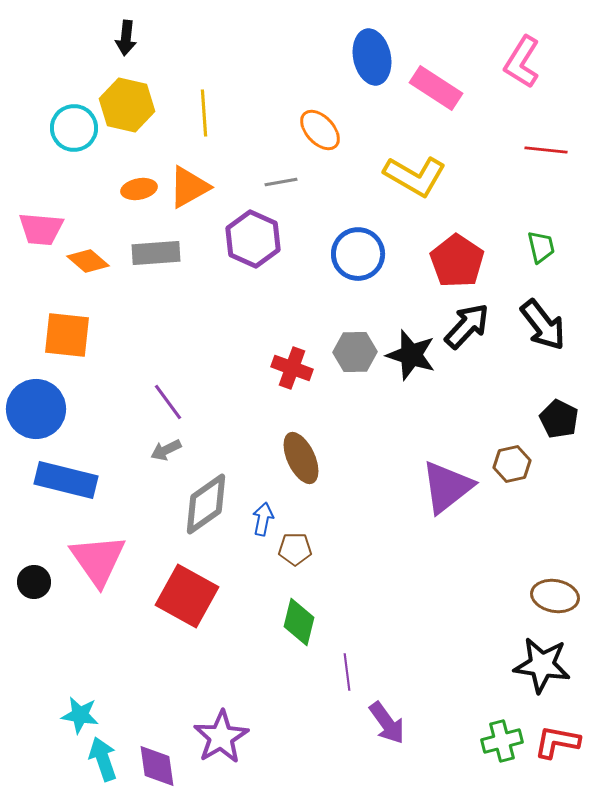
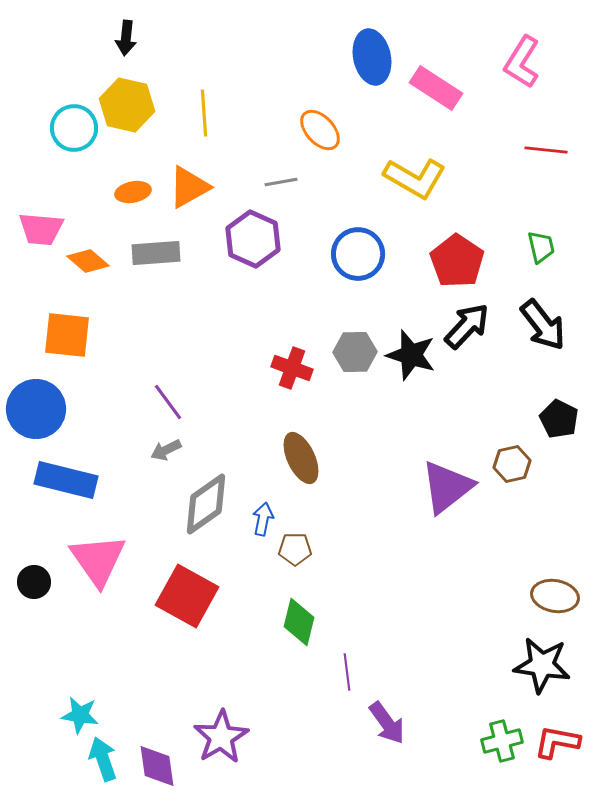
yellow L-shape at (415, 176): moved 2 px down
orange ellipse at (139, 189): moved 6 px left, 3 px down
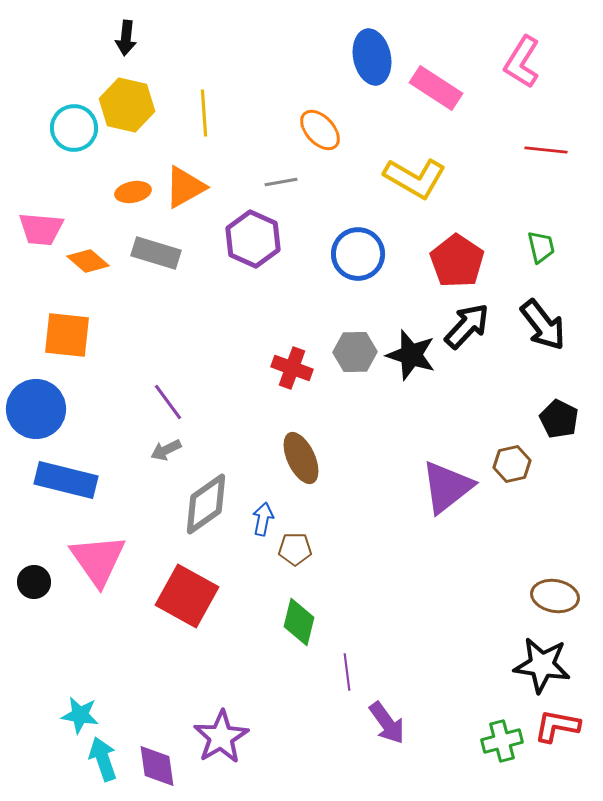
orange triangle at (189, 187): moved 4 px left
gray rectangle at (156, 253): rotated 21 degrees clockwise
red L-shape at (557, 742): moved 16 px up
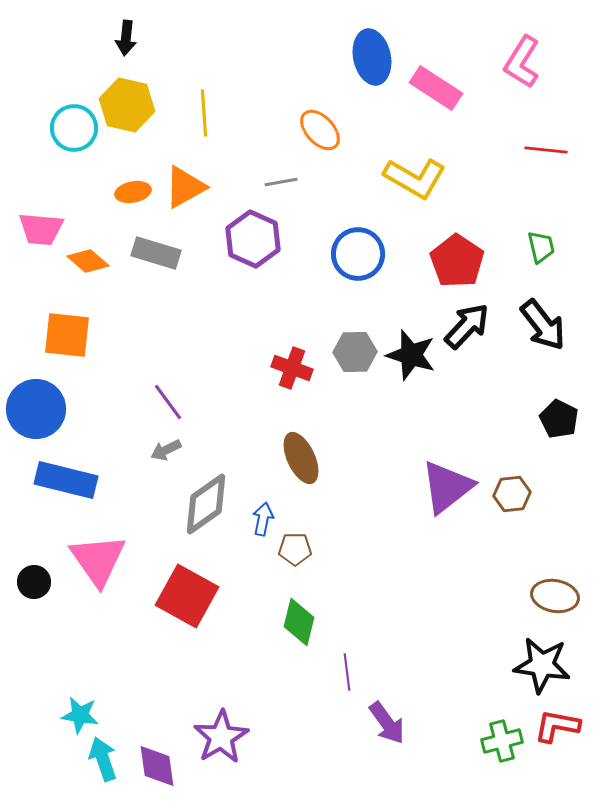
brown hexagon at (512, 464): moved 30 px down; rotated 6 degrees clockwise
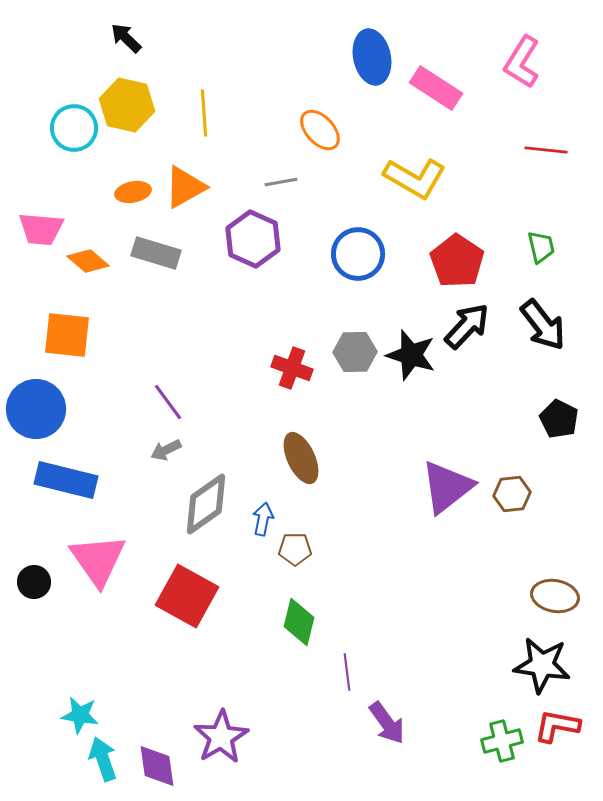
black arrow at (126, 38): rotated 128 degrees clockwise
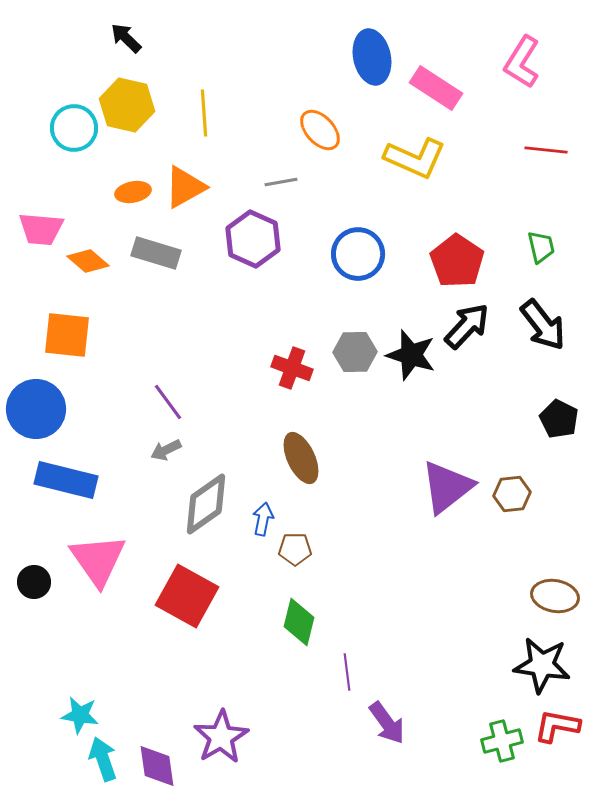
yellow L-shape at (415, 178): moved 20 px up; rotated 6 degrees counterclockwise
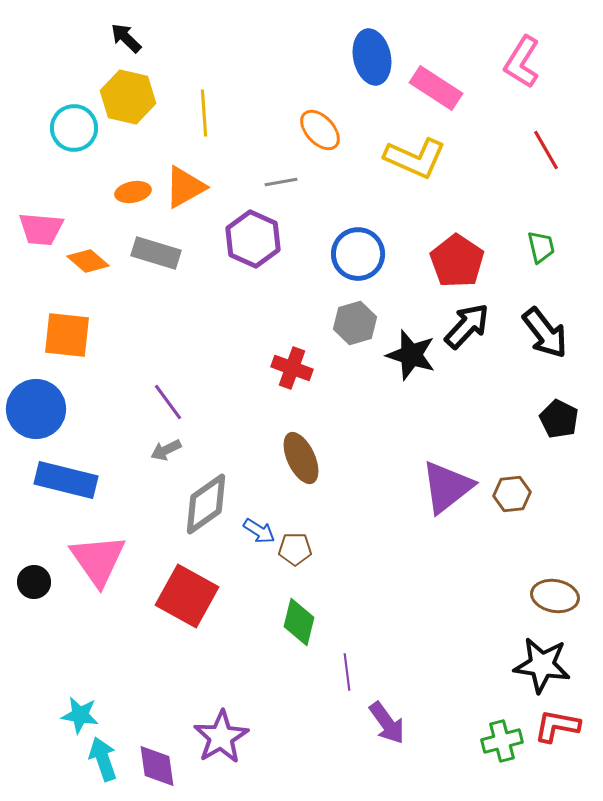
yellow hexagon at (127, 105): moved 1 px right, 8 px up
red line at (546, 150): rotated 54 degrees clockwise
black arrow at (543, 325): moved 2 px right, 8 px down
gray hexagon at (355, 352): moved 29 px up; rotated 15 degrees counterclockwise
blue arrow at (263, 519): moved 4 px left, 12 px down; rotated 112 degrees clockwise
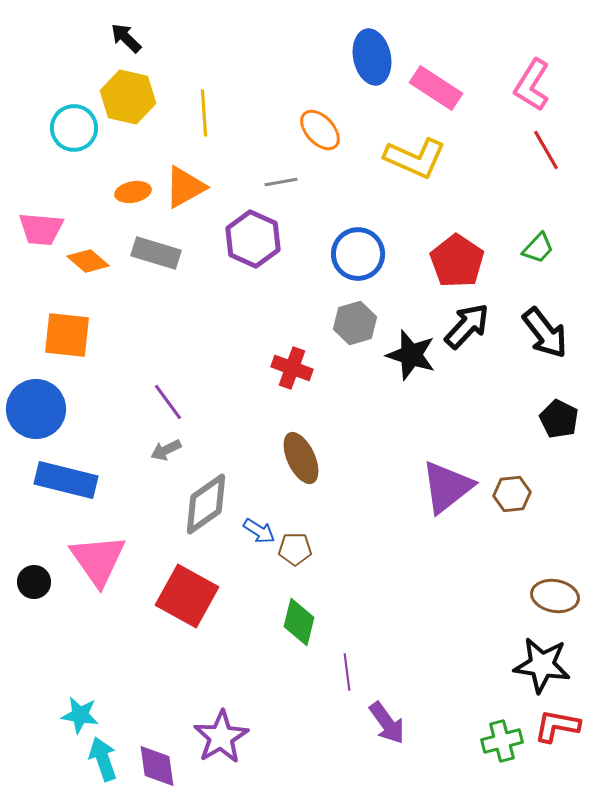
pink L-shape at (522, 62): moved 10 px right, 23 px down
green trapezoid at (541, 247): moved 3 px left, 1 px down; rotated 56 degrees clockwise
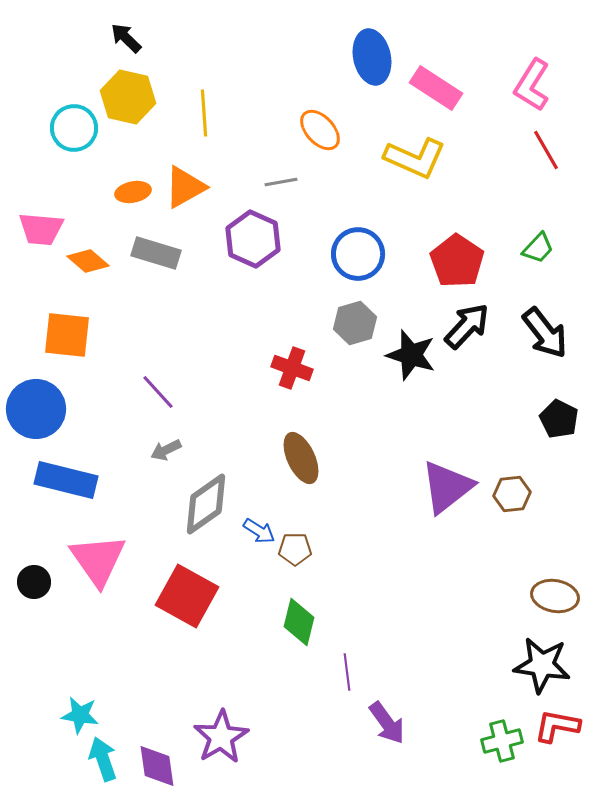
purple line at (168, 402): moved 10 px left, 10 px up; rotated 6 degrees counterclockwise
